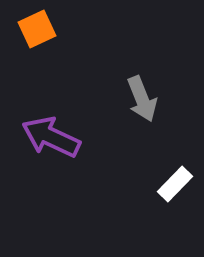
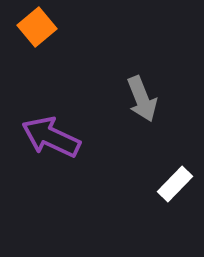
orange square: moved 2 px up; rotated 15 degrees counterclockwise
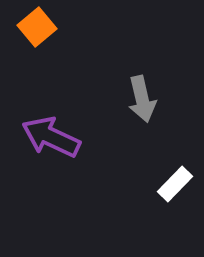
gray arrow: rotated 9 degrees clockwise
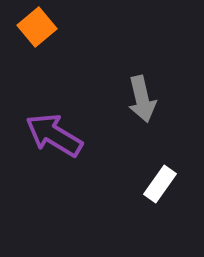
purple arrow: moved 3 px right, 2 px up; rotated 6 degrees clockwise
white rectangle: moved 15 px left; rotated 9 degrees counterclockwise
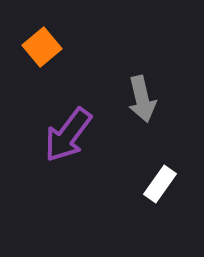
orange square: moved 5 px right, 20 px down
purple arrow: moved 14 px right; rotated 84 degrees counterclockwise
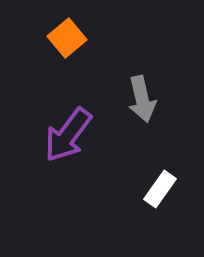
orange square: moved 25 px right, 9 px up
white rectangle: moved 5 px down
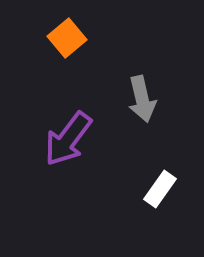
purple arrow: moved 4 px down
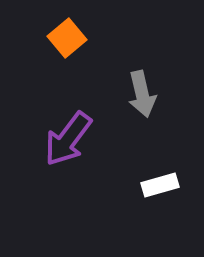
gray arrow: moved 5 px up
white rectangle: moved 4 px up; rotated 39 degrees clockwise
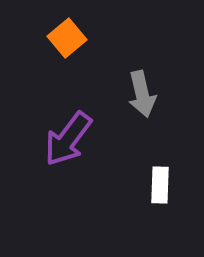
white rectangle: rotated 72 degrees counterclockwise
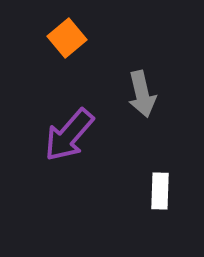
purple arrow: moved 1 px right, 4 px up; rotated 4 degrees clockwise
white rectangle: moved 6 px down
